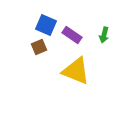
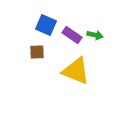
green arrow: moved 9 px left; rotated 91 degrees counterclockwise
brown square: moved 2 px left, 5 px down; rotated 21 degrees clockwise
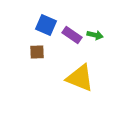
yellow triangle: moved 4 px right, 7 px down
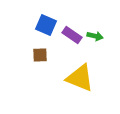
green arrow: moved 1 px down
brown square: moved 3 px right, 3 px down
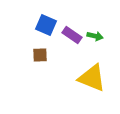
yellow triangle: moved 12 px right
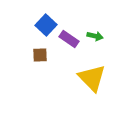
blue square: rotated 20 degrees clockwise
purple rectangle: moved 3 px left, 4 px down
yellow triangle: rotated 24 degrees clockwise
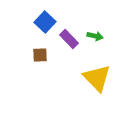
blue square: moved 1 px left, 3 px up
purple rectangle: rotated 12 degrees clockwise
yellow triangle: moved 5 px right
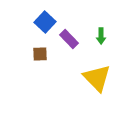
green arrow: moved 6 px right; rotated 77 degrees clockwise
brown square: moved 1 px up
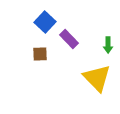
green arrow: moved 7 px right, 9 px down
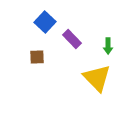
purple rectangle: moved 3 px right
green arrow: moved 1 px down
brown square: moved 3 px left, 3 px down
